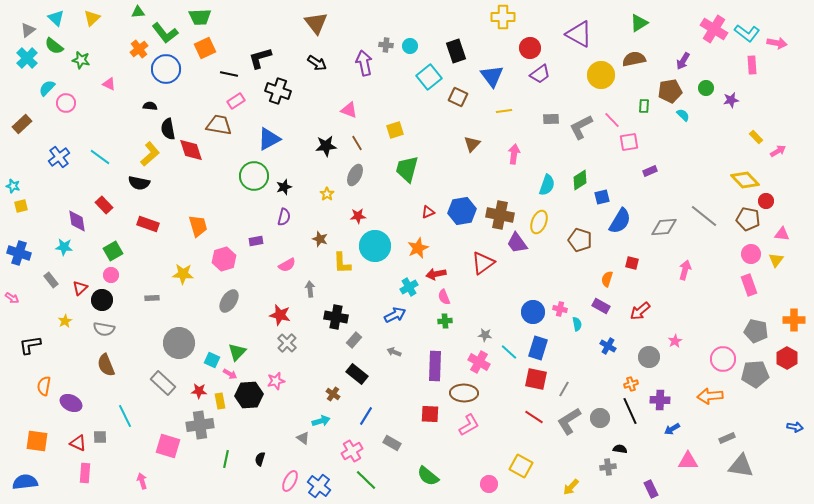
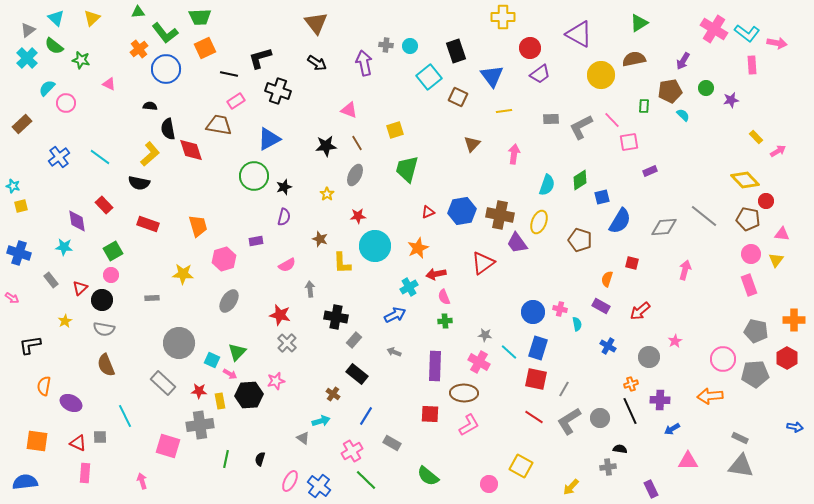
gray rectangle at (727, 438): moved 13 px right; rotated 49 degrees clockwise
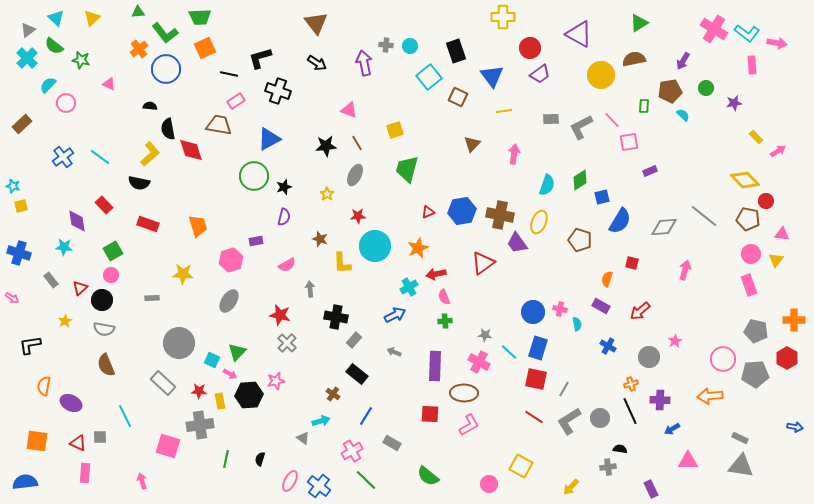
cyan semicircle at (47, 88): moved 1 px right, 3 px up
purple star at (731, 100): moved 3 px right, 3 px down
blue cross at (59, 157): moved 4 px right
pink hexagon at (224, 259): moved 7 px right, 1 px down
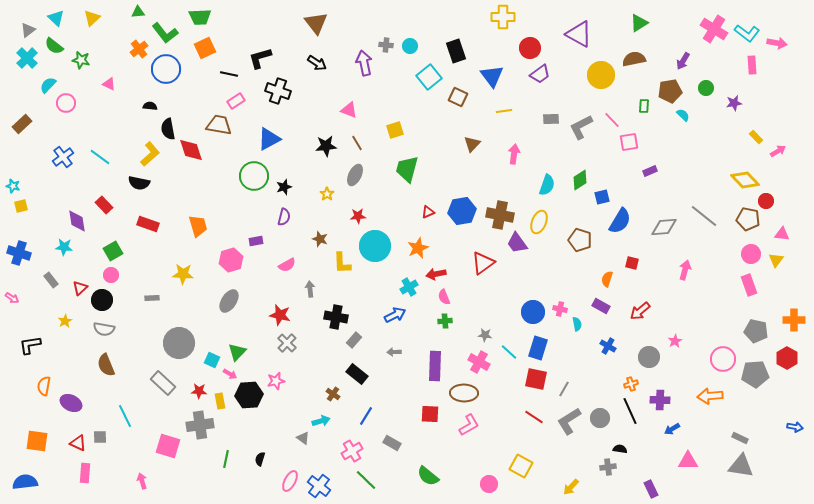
gray arrow at (394, 352): rotated 24 degrees counterclockwise
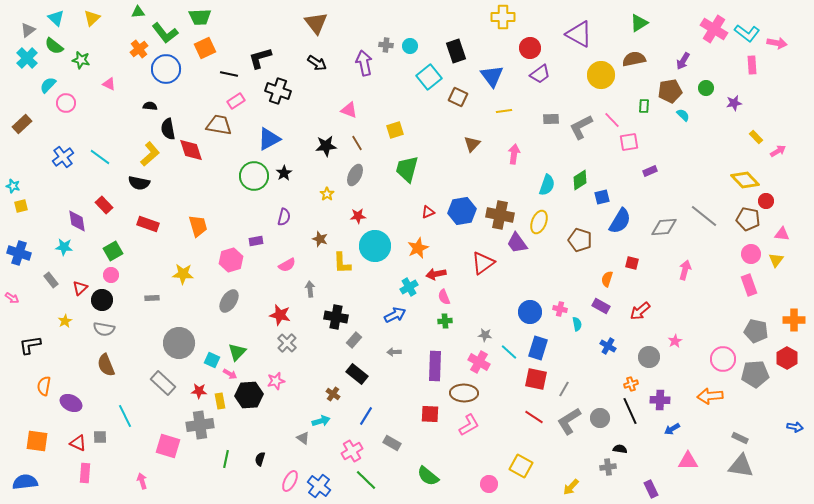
black star at (284, 187): moved 14 px up; rotated 14 degrees counterclockwise
blue circle at (533, 312): moved 3 px left
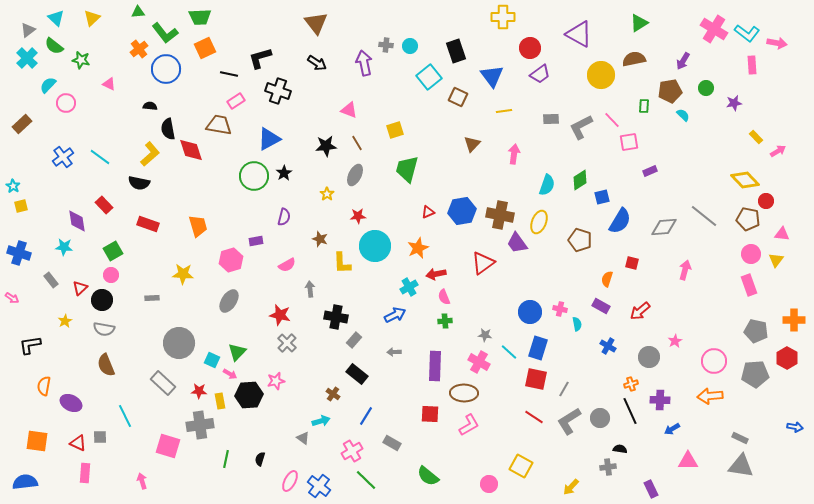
cyan star at (13, 186): rotated 16 degrees clockwise
pink circle at (723, 359): moved 9 px left, 2 px down
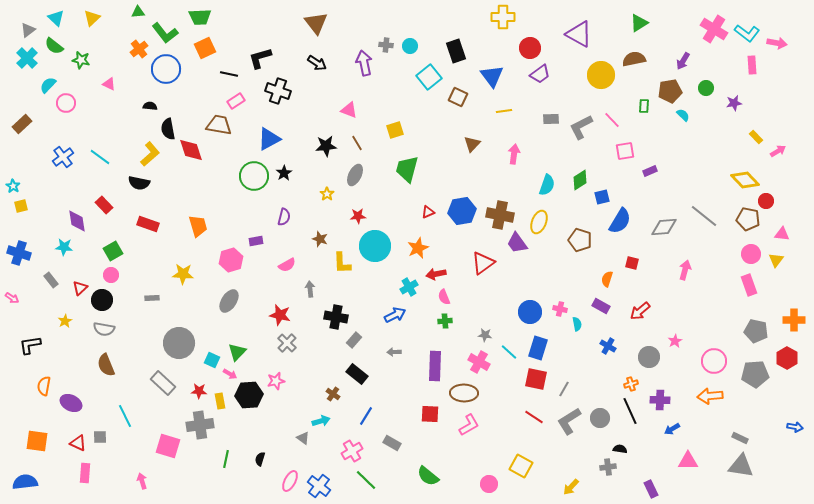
pink square at (629, 142): moved 4 px left, 9 px down
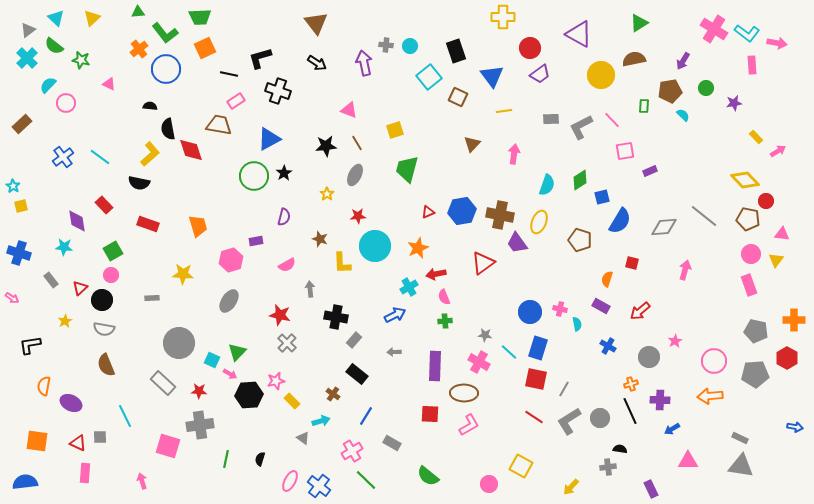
yellow rectangle at (220, 401): moved 72 px right; rotated 35 degrees counterclockwise
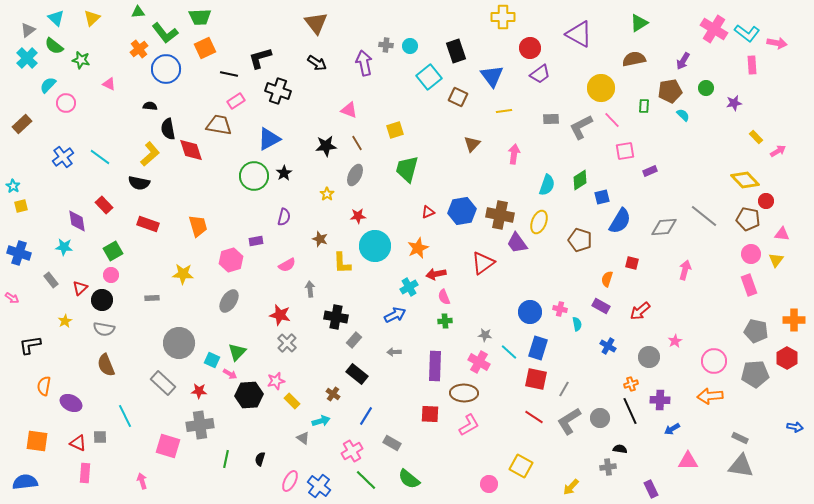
yellow circle at (601, 75): moved 13 px down
green semicircle at (428, 476): moved 19 px left, 3 px down
